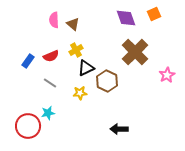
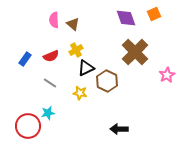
blue rectangle: moved 3 px left, 2 px up
yellow star: rotated 16 degrees clockwise
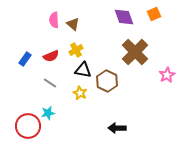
purple diamond: moved 2 px left, 1 px up
black triangle: moved 3 px left, 2 px down; rotated 36 degrees clockwise
yellow star: rotated 16 degrees clockwise
black arrow: moved 2 px left, 1 px up
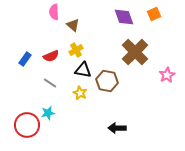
pink semicircle: moved 8 px up
brown triangle: moved 1 px down
brown hexagon: rotated 15 degrees counterclockwise
red circle: moved 1 px left, 1 px up
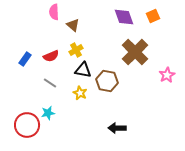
orange square: moved 1 px left, 2 px down
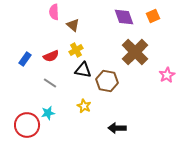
yellow star: moved 4 px right, 13 px down
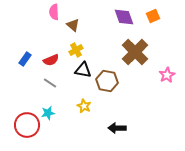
red semicircle: moved 4 px down
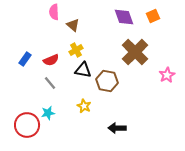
gray line: rotated 16 degrees clockwise
